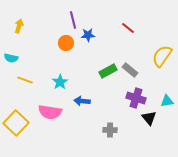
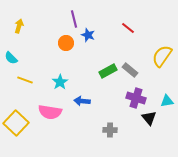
purple line: moved 1 px right, 1 px up
blue star: rotated 24 degrees clockwise
cyan semicircle: rotated 32 degrees clockwise
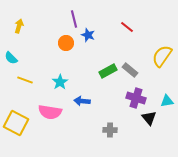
red line: moved 1 px left, 1 px up
yellow square: rotated 15 degrees counterclockwise
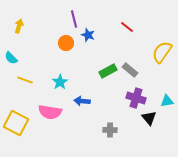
yellow semicircle: moved 4 px up
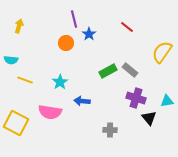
blue star: moved 1 px right, 1 px up; rotated 16 degrees clockwise
cyan semicircle: moved 2 px down; rotated 40 degrees counterclockwise
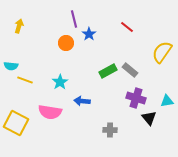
cyan semicircle: moved 6 px down
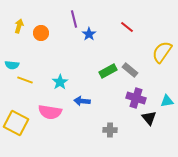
orange circle: moved 25 px left, 10 px up
cyan semicircle: moved 1 px right, 1 px up
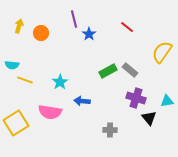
yellow square: rotated 30 degrees clockwise
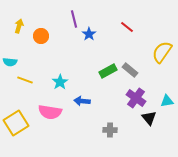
orange circle: moved 3 px down
cyan semicircle: moved 2 px left, 3 px up
purple cross: rotated 18 degrees clockwise
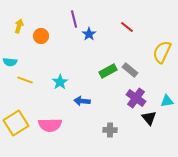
yellow semicircle: rotated 10 degrees counterclockwise
pink semicircle: moved 13 px down; rotated 10 degrees counterclockwise
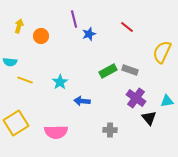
blue star: rotated 16 degrees clockwise
gray rectangle: rotated 21 degrees counterclockwise
pink semicircle: moved 6 px right, 7 px down
